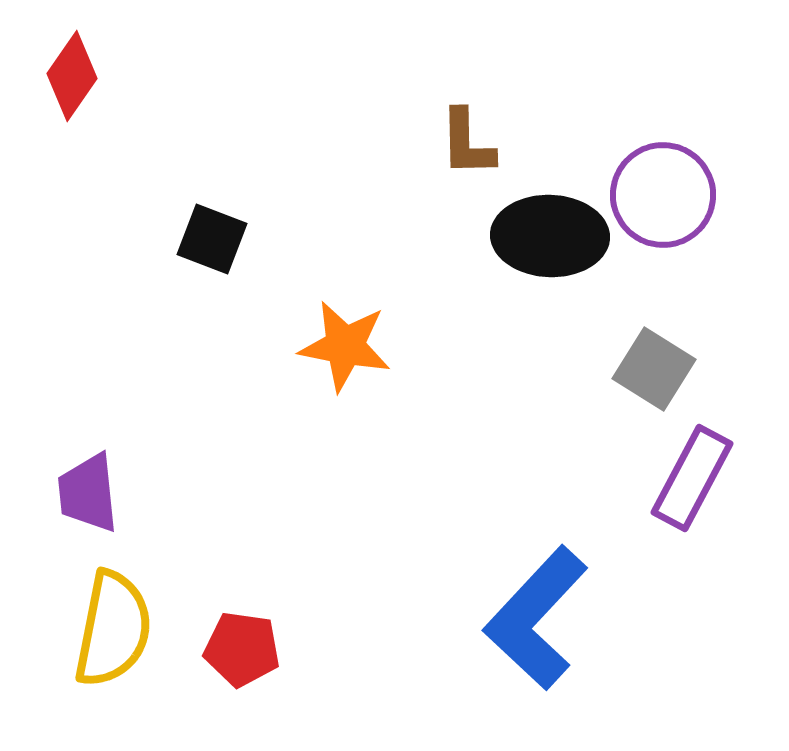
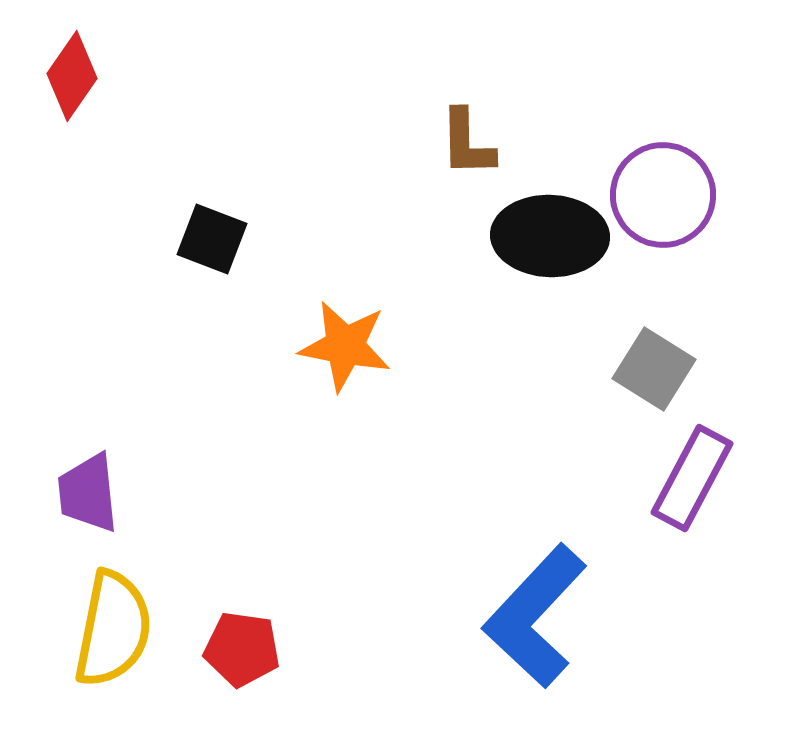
blue L-shape: moved 1 px left, 2 px up
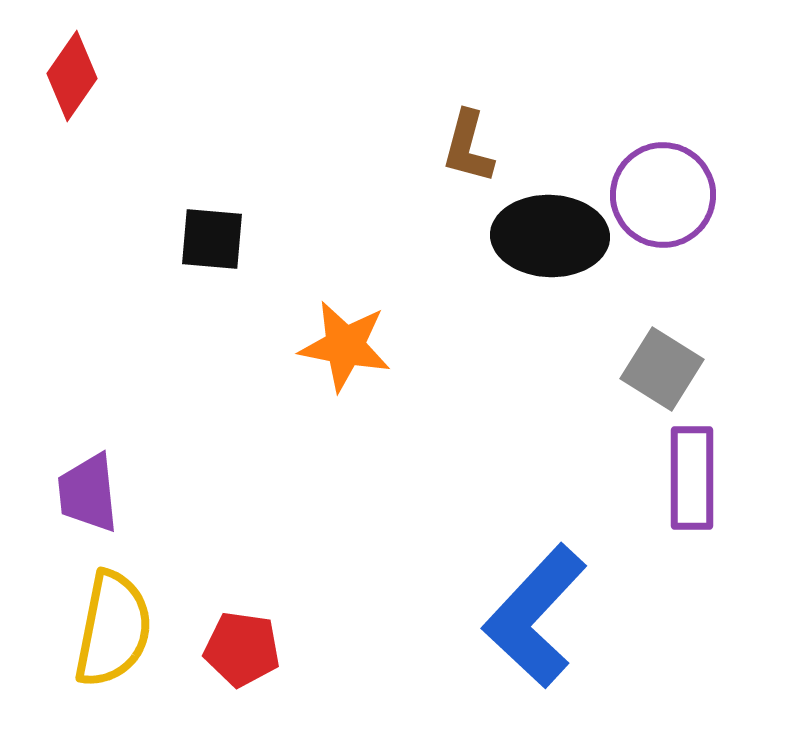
brown L-shape: moved 1 px right, 4 px down; rotated 16 degrees clockwise
black square: rotated 16 degrees counterclockwise
gray square: moved 8 px right
purple rectangle: rotated 28 degrees counterclockwise
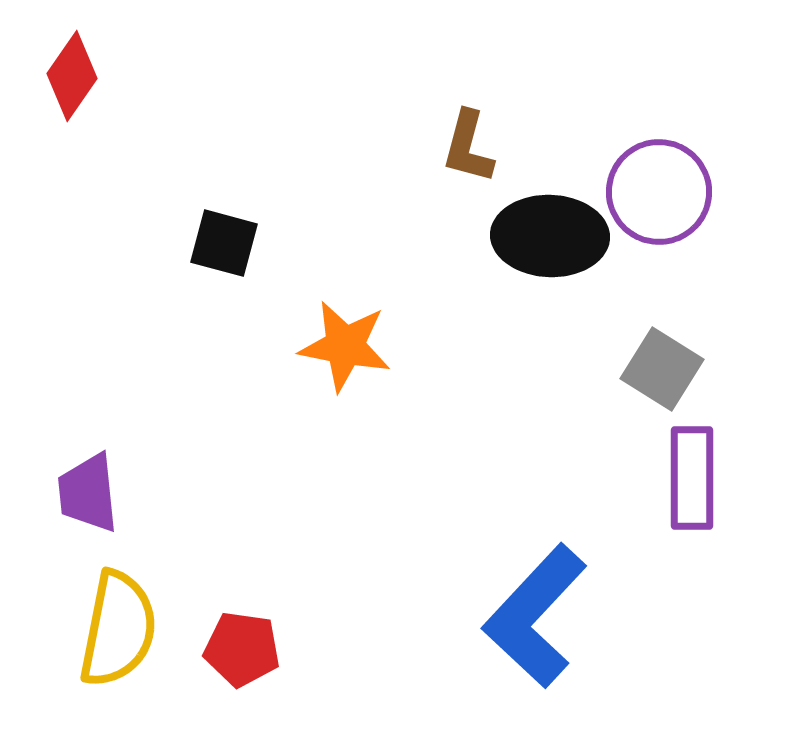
purple circle: moved 4 px left, 3 px up
black square: moved 12 px right, 4 px down; rotated 10 degrees clockwise
yellow semicircle: moved 5 px right
